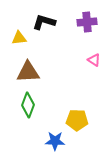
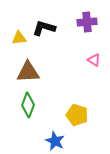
black L-shape: moved 6 px down
yellow pentagon: moved 5 px up; rotated 15 degrees clockwise
blue star: rotated 24 degrees clockwise
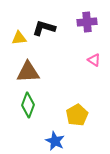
yellow pentagon: rotated 25 degrees clockwise
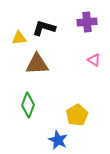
brown triangle: moved 9 px right, 8 px up
blue star: moved 3 px right, 1 px up
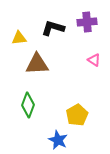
black L-shape: moved 9 px right
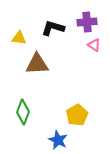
yellow triangle: rotated 14 degrees clockwise
pink triangle: moved 15 px up
green diamond: moved 5 px left, 7 px down
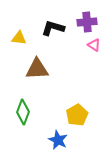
brown triangle: moved 5 px down
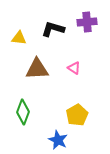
black L-shape: moved 1 px down
pink triangle: moved 20 px left, 23 px down
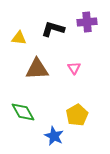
pink triangle: rotated 24 degrees clockwise
green diamond: rotated 50 degrees counterclockwise
blue star: moved 4 px left, 4 px up
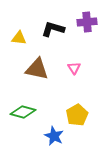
brown triangle: rotated 15 degrees clockwise
green diamond: rotated 45 degrees counterclockwise
